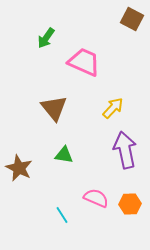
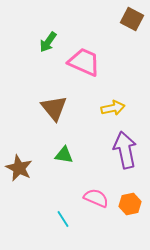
green arrow: moved 2 px right, 4 px down
yellow arrow: rotated 35 degrees clockwise
orange hexagon: rotated 10 degrees counterclockwise
cyan line: moved 1 px right, 4 px down
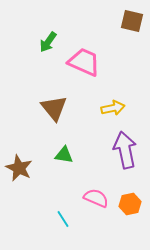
brown square: moved 2 px down; rotated 15 degrees counterclockwise
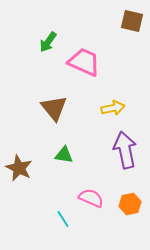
pink semicircle: moved 5 px left
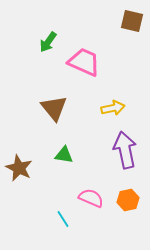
orange hexagon: moved 2 px left, 4 px up
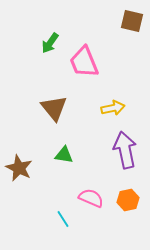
green arrow: moved 2 px right, 1 px down
pink trapezoid: rotated 136 degrees counterclockwise
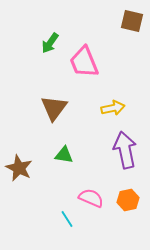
brown triangle: rotated 16 degrees clockwise
cyan line: moved 4 px right
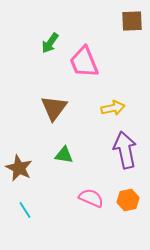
brown square: rotated 15 degrees counterclockwise
cyan line: moved 42 px left, 9 px up
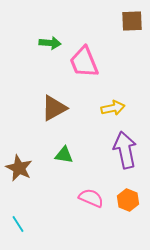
green arrow: rotated 120 degrees counterclockwise
brown triangle: rotated 24 degrees clockwise
orange hexagon: rotated 25 degrees counterclockwise
cyan line: moved 7 px left, 14 px down
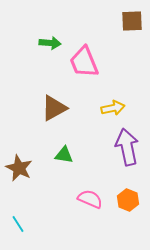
purple arrow: moved 2 px right, 3 px up
pink semicircle: moved 1 px left, 1 px down
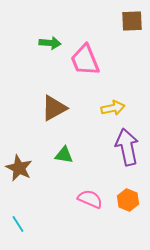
pink trapezoid: moved 1 px right, 2 px up
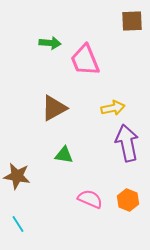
purple arrow: moved 4 px up
brown star: moved 2 px left, 8 px down; rotated 16 degrees counterclockwise
